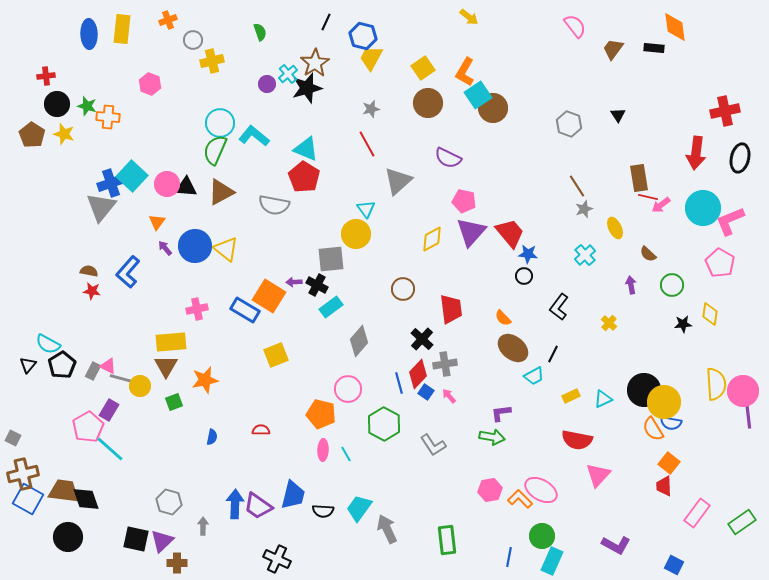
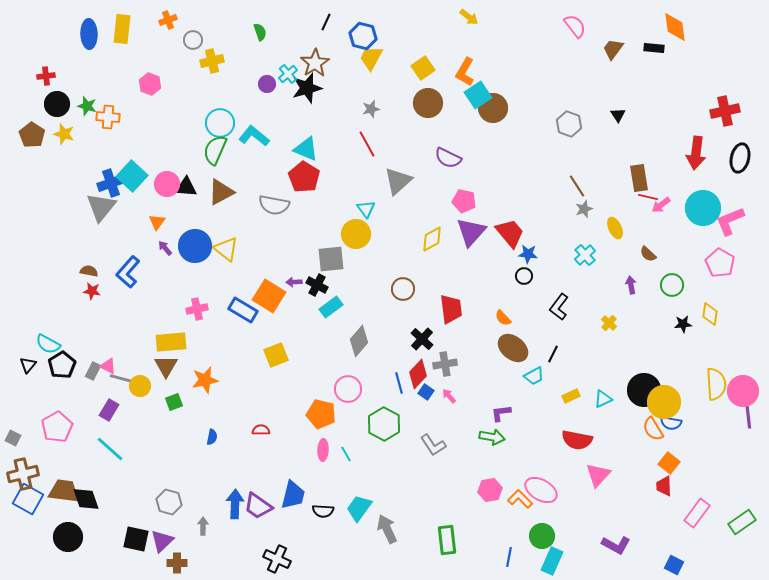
blue rectangle at (245, 310): moved 2 px left
pink pentagon at (88, 427): moved 31 px left
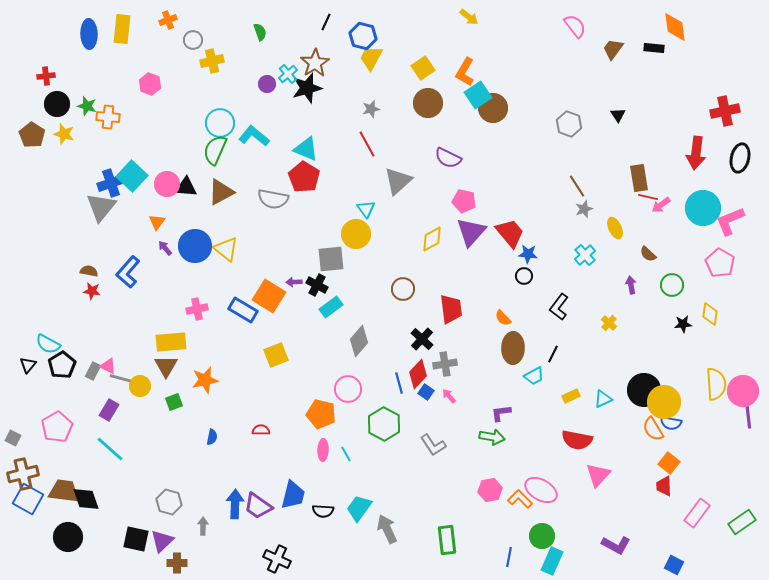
gray semicircle at (274, 205): moved 1 px left, 6 px up
brown ellipse at (513, 348): rotated 52 degrees clockwise
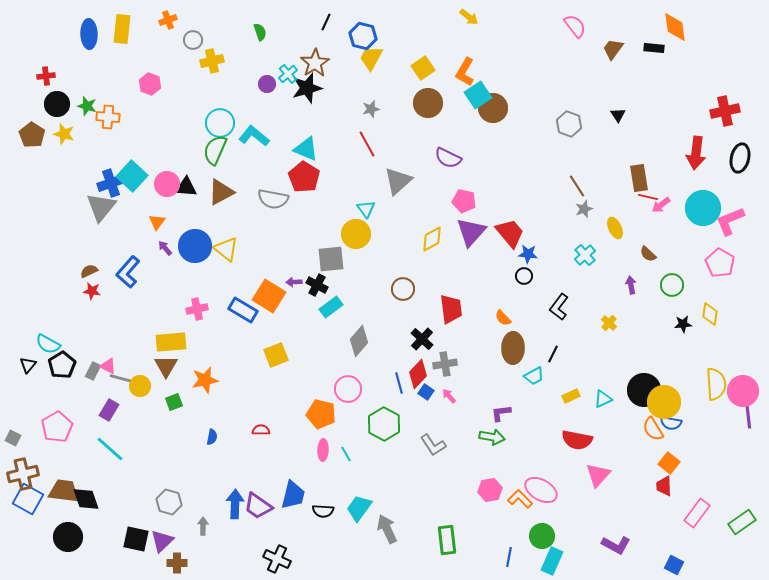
brown semicircle at (89, 271): rotated 36 degrees counterclockwise
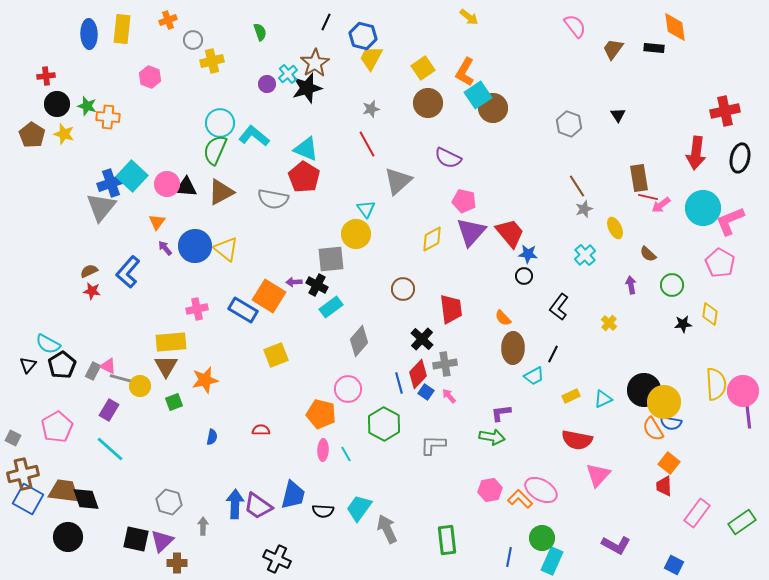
pink hexagon at (150, 84): moved 7 px up
gray L-shape at (433, 445): rotated 124 degrees clockwise
green circle at (542, 536): moved 2 px down
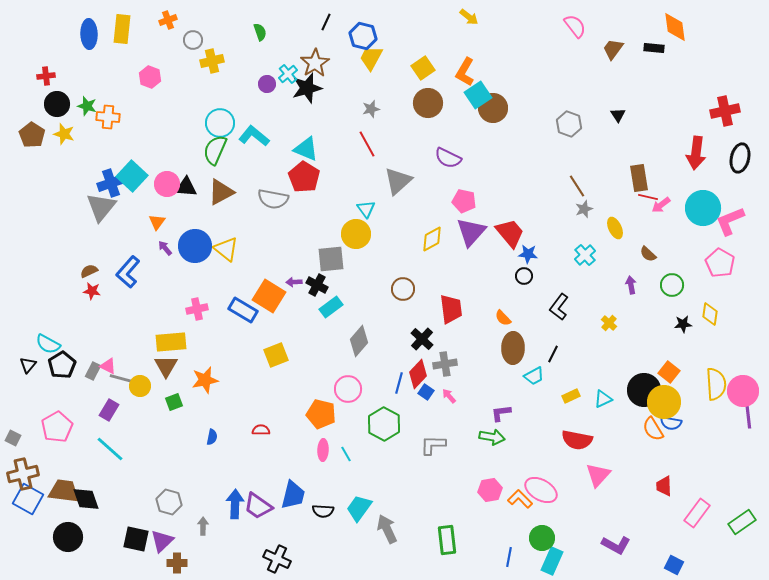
blue line at (399, 383): rotated 30 degrees clockwise
orange square at (669, 463): moved 91 px up
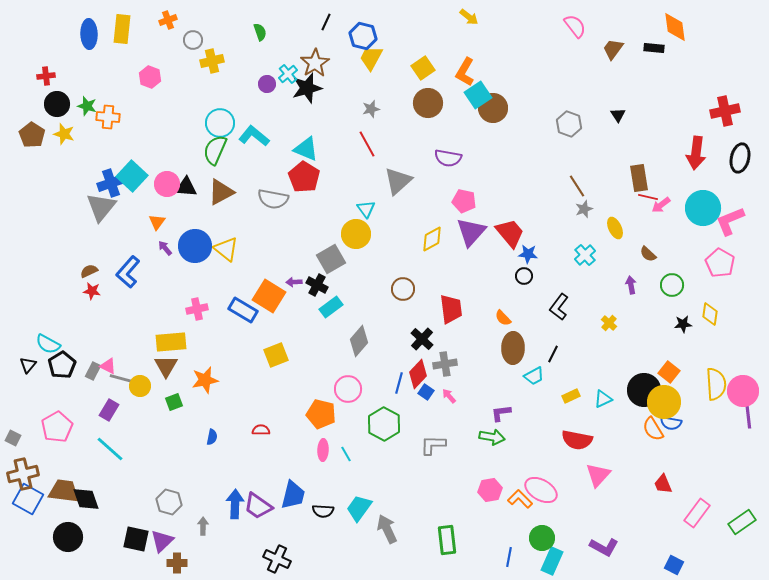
purple semicircle at (448, 158): rotated 16 degrees counterclockwise
gray square at (331, 259): rotated 24 degrees counterclockwise
red trapezoid at (664, 486): moved 1 px left, 2 px up; rotated 20 degrees counterclockwise
purple L-shape at (616, 545): moved 12 px left, 2 px down
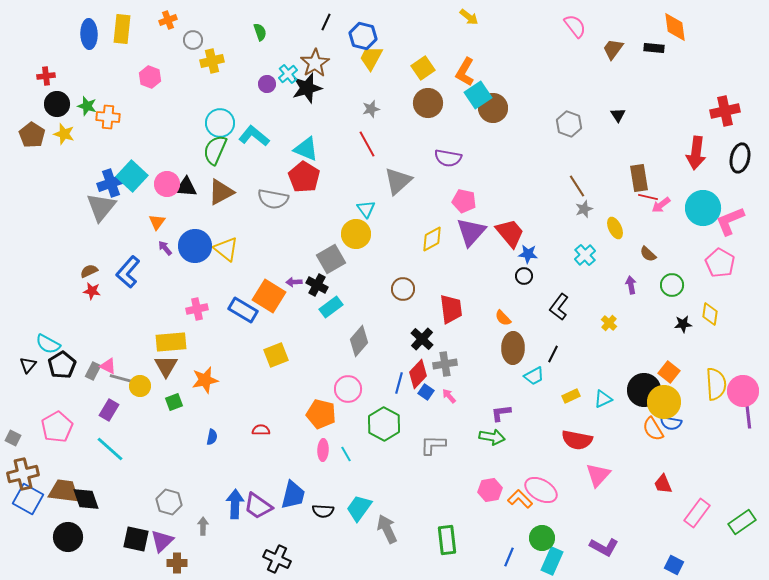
blue line at (509, 557): rotated 12 degrees clockwise
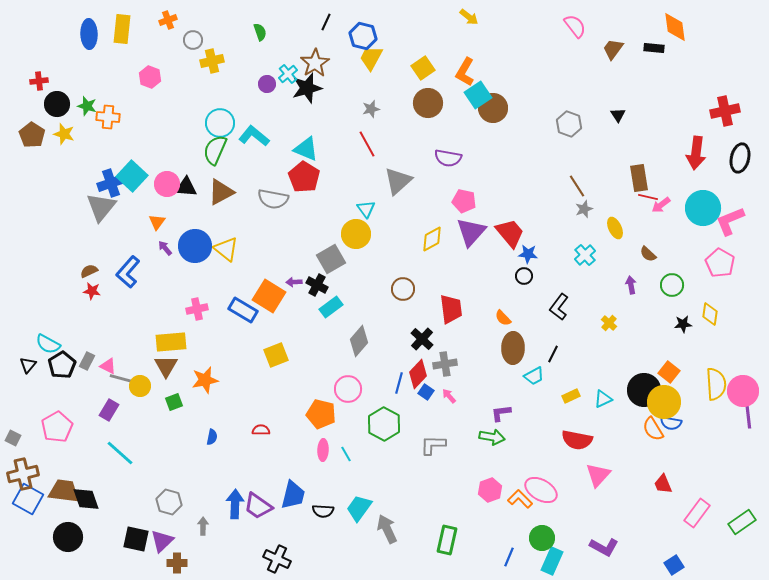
red cross at (46, 76): moved 7 px left, 5 px down
gray rectangle at (93, 371): moved 6 px left, 10 px up
cyan line at (110, 449): moved 10 px right, 4 px down
pink hexagon at (490, 490): rotated 10 degrees counterclockwise
green rectangle at (447, 540): rotated 20 degrees clockwise
blue square at (674, 565): rotated 30 degrees clockwise
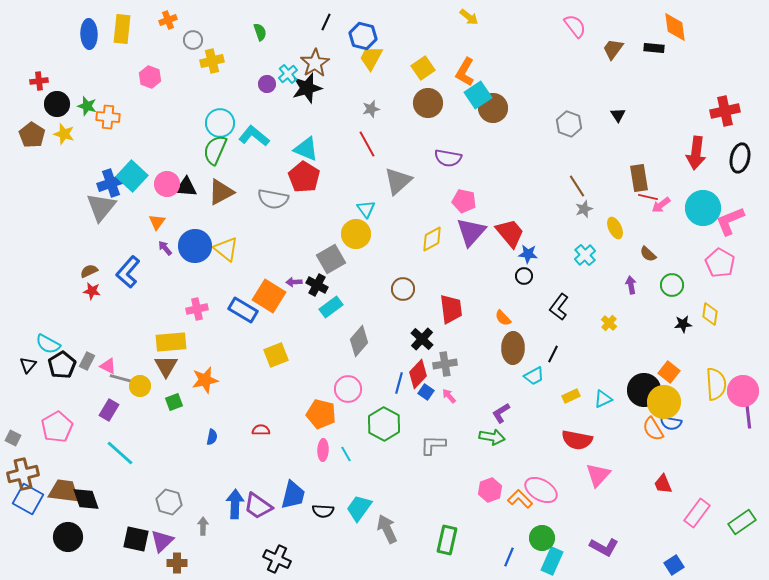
purple L-shape at (501, 413): rotated 25 degrees counterclockwise
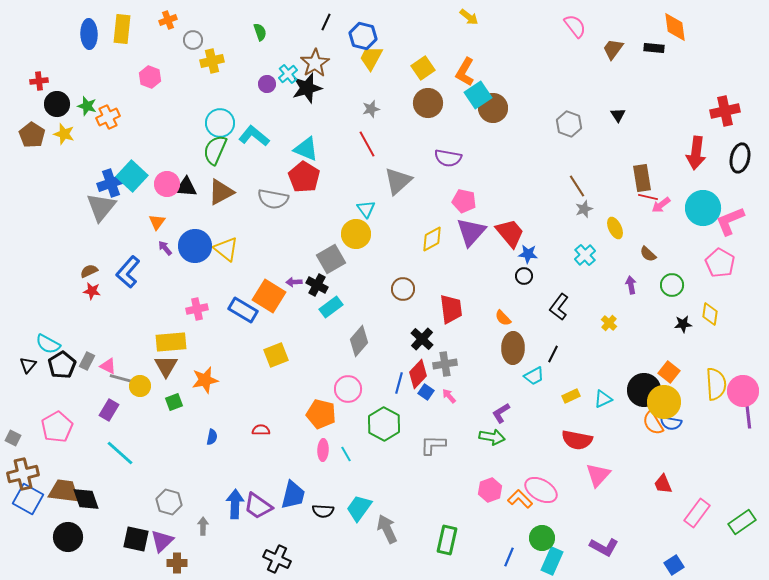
orange cross at (108, 117): rotated 30 degrees counterclockwise
brown rectangle at (639, 178): moved 3 px right
orange semicircle at (653, 429): moved 6 px up
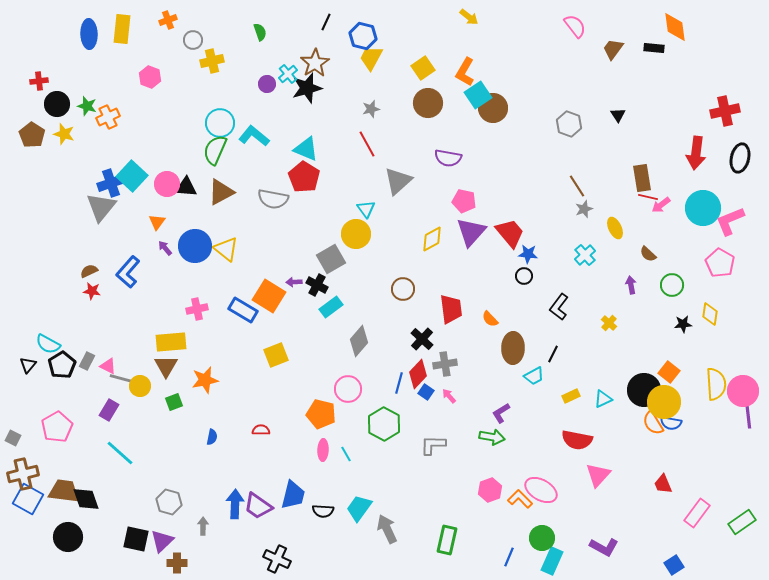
orange semicircle at (503, 318): moved 13 px left, 1 px down
